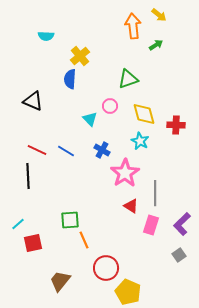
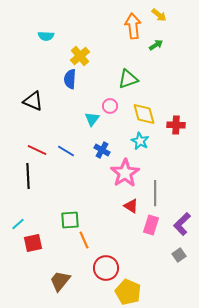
cyan triangle: moved 2 px right; rotated 21 degrees clockwise
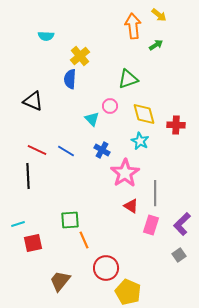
cyan triangle: rotated 21 degrees counterclockwise
cyan line: rotated 24 degrees clockwise
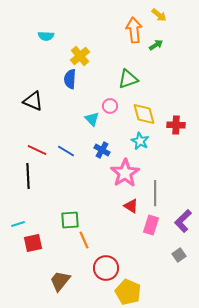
orange arrow: moved 1 px right, 4 px down
purple L-shape: moved 1 px right, 3 px up
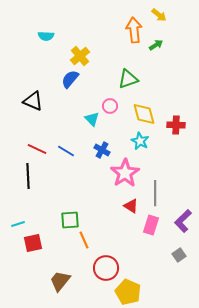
blue semicircle: rotated 36 degrees clockwise
red line: moved 1 px up
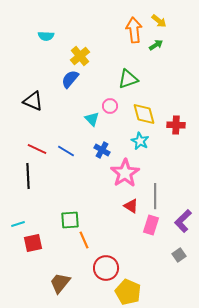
yellow arrow: moved 6 px down
gray line: moved 3 px down
brown trapezoid: moved 2 px down
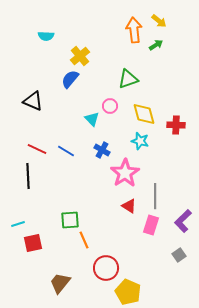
cyan star: rotated 12 degrees counterclockwise
red triangle: moved 2 px left
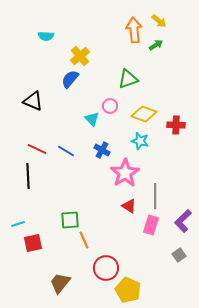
yellow diamond: rotated 55 degrees counterclockwise
yellow pentagon: moved 2 px up
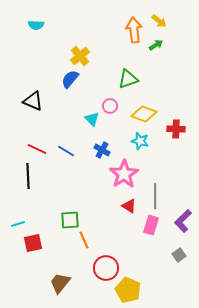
cyan semicircle: moved 10 px left, 11 px up
red cross: moved 4 px down
pink star: moved 1 px left, 1 px down
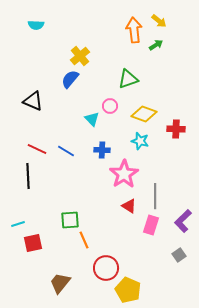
blue cross: rotated 28 degrees counterclockwise
